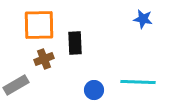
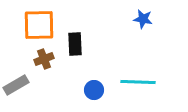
black rectangle: moved 1 px down
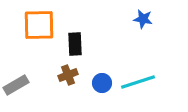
brown cross: moved 24 px right, 16 px down
cyan line: rotated 20 degrees counterclockwise
blue circle: moved 8 px right, 7 px up
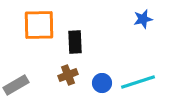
blue star: rotated 24 degrees counterclockwise
black rectangle: moved 2 px up
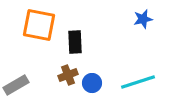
orange square: rotated 12 degrees clockwise
blue circle: moved 10 px left
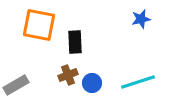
blue star: moved 2 px left
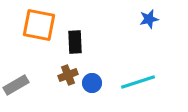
blue star: moved 8 px right
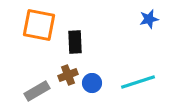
gray rectangle: moved 21 px right, 6 px down
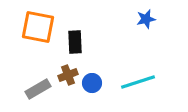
blue star: moved 3 px left
orange square: moved 1 px left, 2 px down
gray rectangle: moved 1 px right, 2 px up
